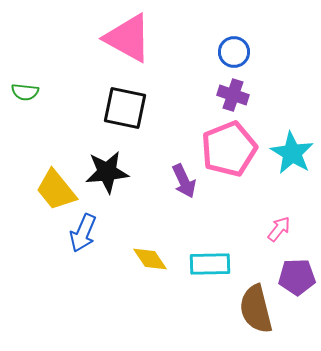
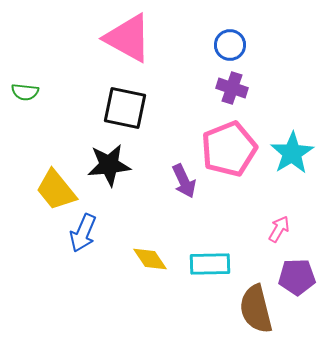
blue circle: moved 4 px left, 7 px up
purple cross: moved 1 px left, 7 px up
cyan star: rotated 9 degrees clockwise
black star: moved 2 px right, 7 px up
pink arrow: rotated 8 degrees counterclockwise
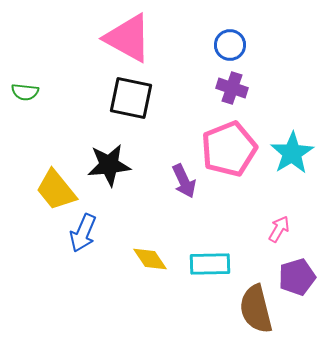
black square: moved 6 px right, 10 px up
purple pentagon: rotated 15 degrees counterclockwise
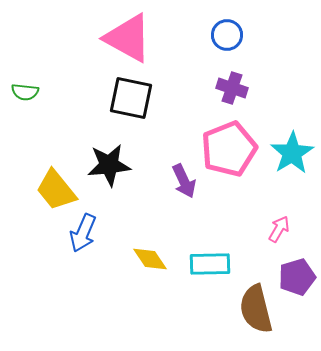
blue circle: moved 3 px left, 10 px up
